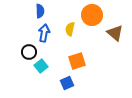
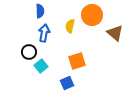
yellow semicircle: moved 3 px up
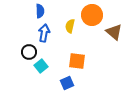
brown triangle: moved 1 px left, 1 px up
orange square: rotated 24 degrees clockwise
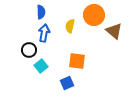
blue semicircle: moved 1 px right, 1 px down
orange circle: moved 2 px right
brown triangle: moved 1 px up
black circle: moved 2 px up
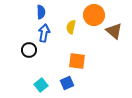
yellow semicircle: moved 1 px right, 1 px down
cyan square: moved 19 px down
